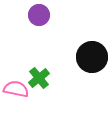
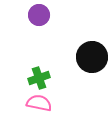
green cross: rotated 20 degrees clockwise
pink semicircle: moved 23 px right, 14 px down
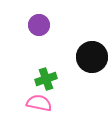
purple circle: moved 10 px down
green cross: moved 7 px right, 1 px down
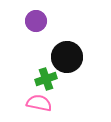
purple circle: moved 3 px left, 4 px up
black circle: moved 25 px left
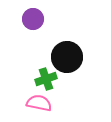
purple circle: moved 3 px left, 2 px up
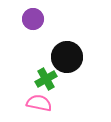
green cross: rotated 10 degrees counterclockwise
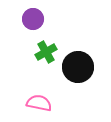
black circle: moved 11 px right, 10 px down
green cross: moved 27 px up
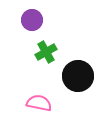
purple circle: moved 1 px left, 1 px down
black circle: moved 9 px down
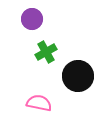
purple circle: moved 1 px up
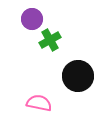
green cross: moved 4 px right, 12 px up
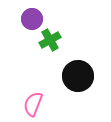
pink semicircle: moved 6 px left, 1 px down; rotated 80 degrees counterclockwise
